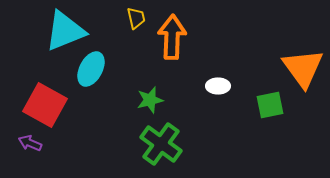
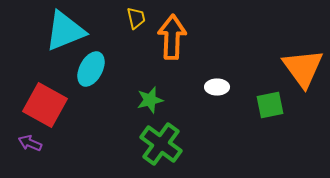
white ellipse: moved 1 px left, 1 px down
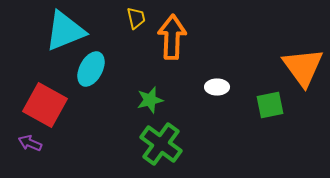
orange triangle: moved 1 px up
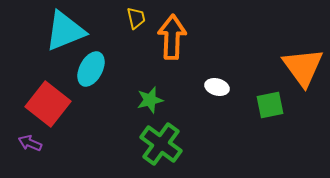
white ellipse: rotated 15 degrees clockwise
red square: moved 3 px right, 1 px up; rotated 9 degrees clockwise
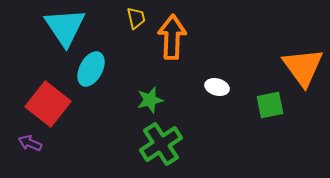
cyan triangle: moved 4 px up; rotated 42 degrees counterclockwise
green cross: rotated 21 degrees clockwise
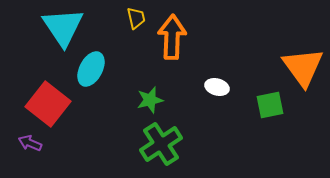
cyan triangle: moved 2 px left
